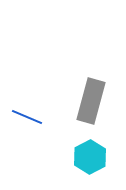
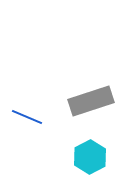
gray rectangle: rotated 57 degrees clockwise
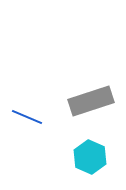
cyan hexagon: rotated 8 degrees counterclockwise
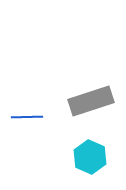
blue line: rotated 24 degrees counterclockwise
